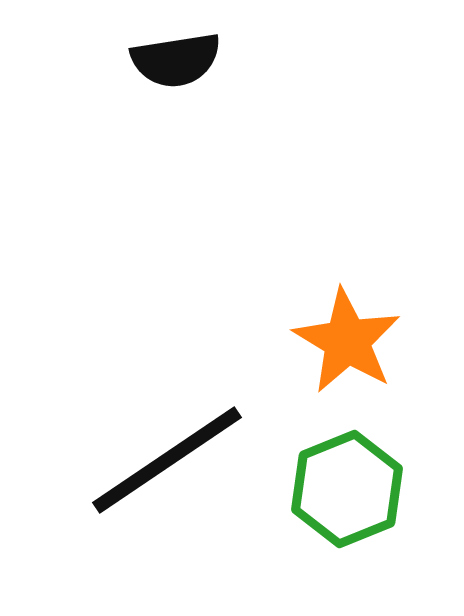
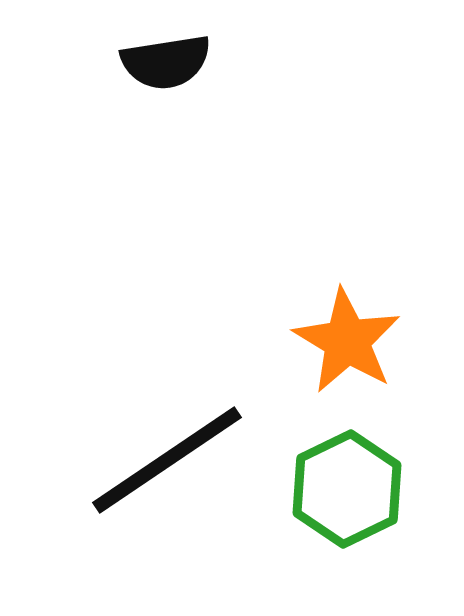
black semicircle: moved 10 px left, 2 px down
green hexagon: rotated 4 degrees counterclockwise
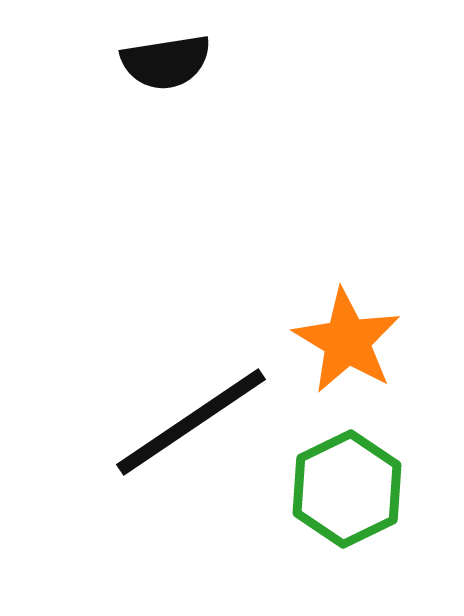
black line: moved 24 px right, 38 px up
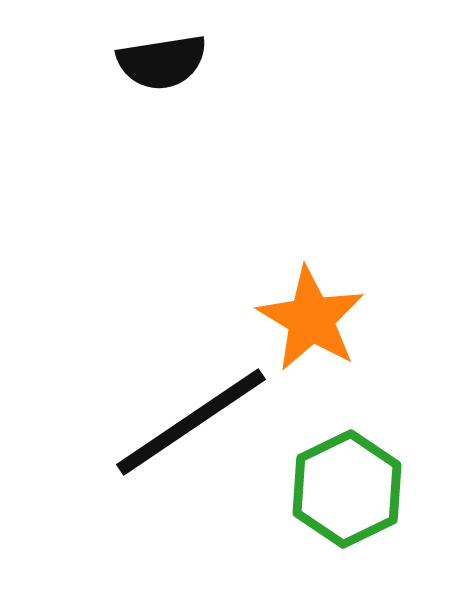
black semicircle: moved 4 px left
orange star: moved 36 px left, 22 px up
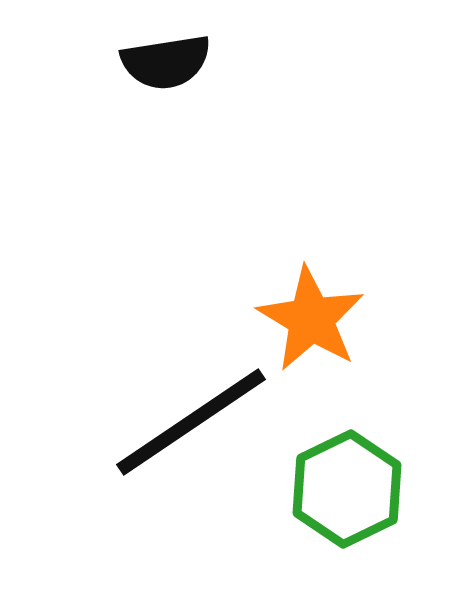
black semicircle: moved 4 px right
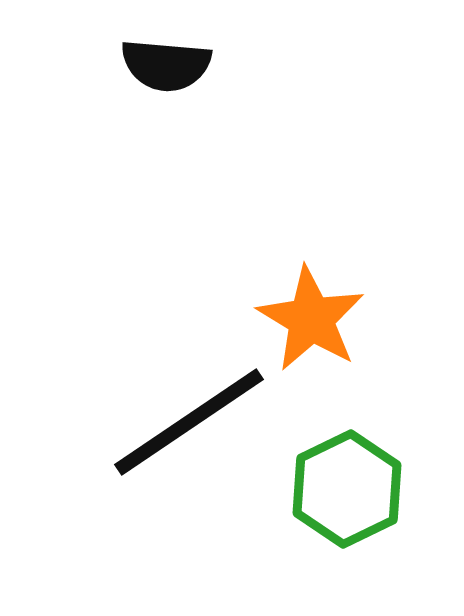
black semicircle: moved 3 px down; rotated 14 degrees clockwise
black line: moved 2 px left
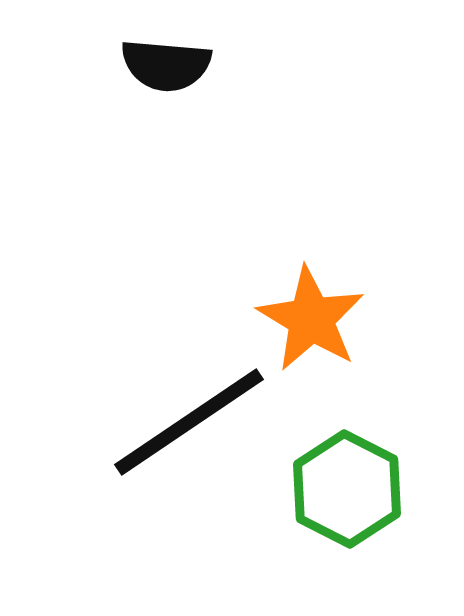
green hexagon: rotated 7 degrees counterclockwise
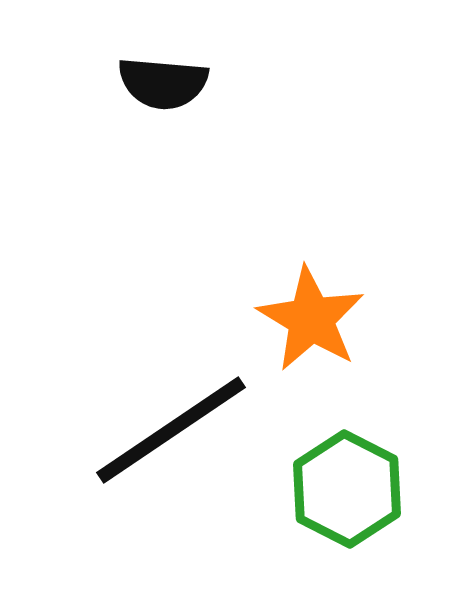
black semicircle: moved 3 px left, 18 px down
black line: moved 18 px left, 8 px down
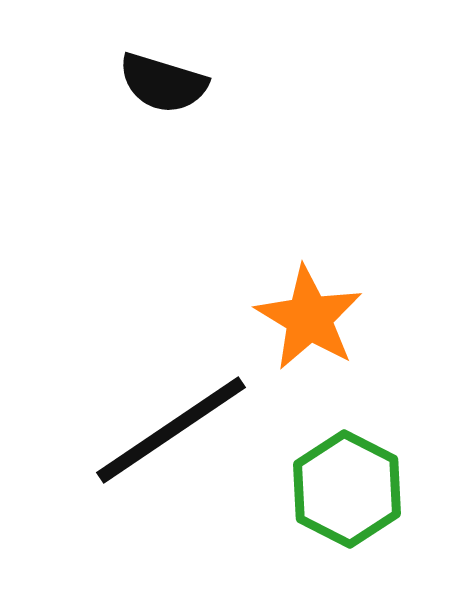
black semicircle: rotated 12 degrees clockwise
orange star: moved 2 px left, 1 px up
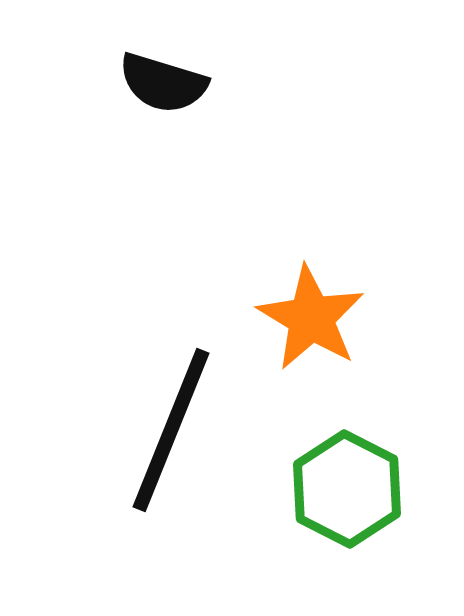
orange star: moved 2 px right
black line: rotated 34 degrees counterclockwise
